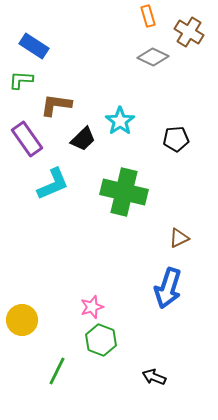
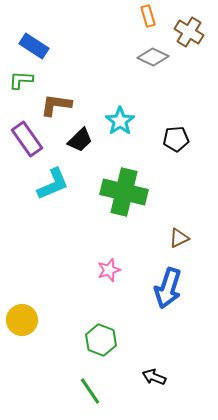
black trapezoid: moved 3 px left, 1 px down
pink star: moved 17 px right, 37 px up
green line: moved 33 px right, 20 px down; rotated 60 degrees counterclockwise
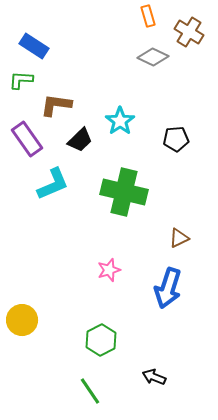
green hexagon: rotated 12 degrees clockwise
